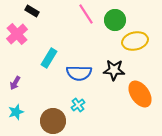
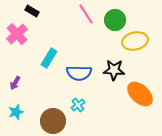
orange ellipse: rotated 12 degrees counterclockwise
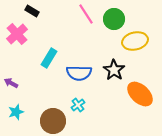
green circle: moved 1 px left, 1 px up
black star: rotated 30 degrees clockwise
purple arrow: moved 4 px left; rotated 88 degrees clockwise
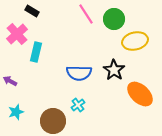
cyan rectangle: moved 13 px left, 6 px up; rotated 18 degrees counterclockwise
purple arrow: moved 1 px left, 2 px up
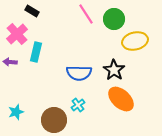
purple arrow: moved 19 px up; rotated 24 degrees counterclockwise
orange ellipse: moved 19 px left, 5 px down
brown circle: moved 1 px right, 1 px up
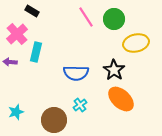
pink line: moved 3 px down
yellow ellipse: moved 1 px right, 2 px down
blue semicircle: moved 3 px left
cyan cross: moved 2 px right
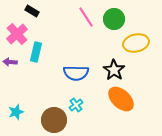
cyan cross: moved 4 px left
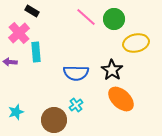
pink line: rotated 15 degrees counterclockwise
pink cross: moved 2 px right, 1 px up
cyan rectangle: rotated 18 degrees counterclockwise
black star: moved 2 px left
